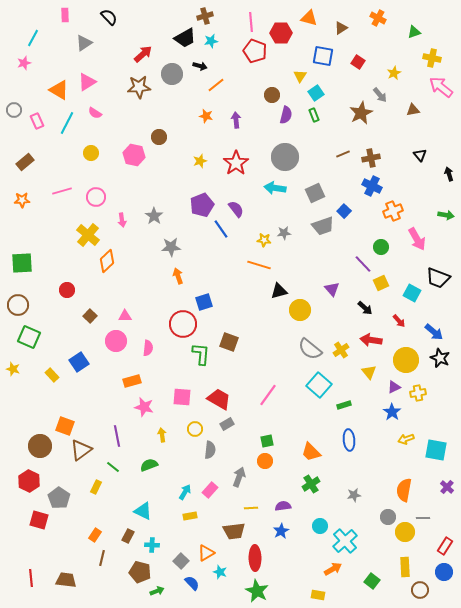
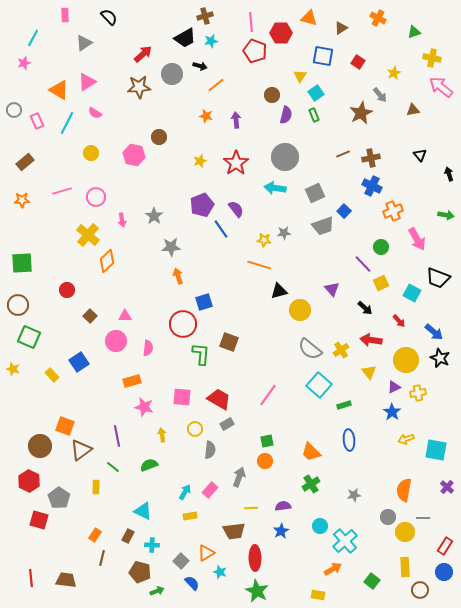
yellow rectangle at (96, 487): rotated 24 degrees counterclockwise
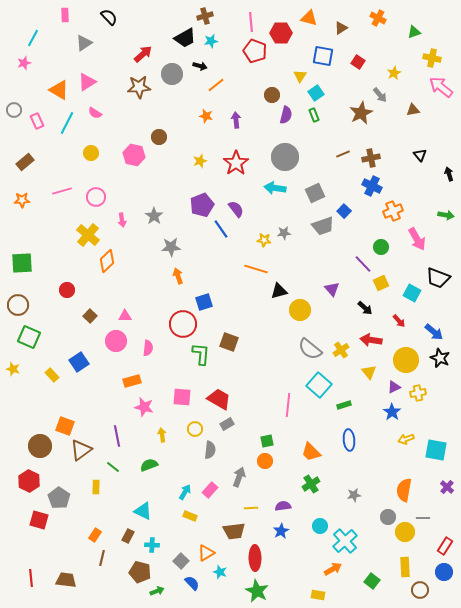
orange line at (259, 265): moved 3 px left, 4 px down
pink line at (268, 395): moved 20 px right, 10 px down; rotated 30 degrees counterclockwise
yellow rectangle at (190, 516): rotated 32 degrees clockwise
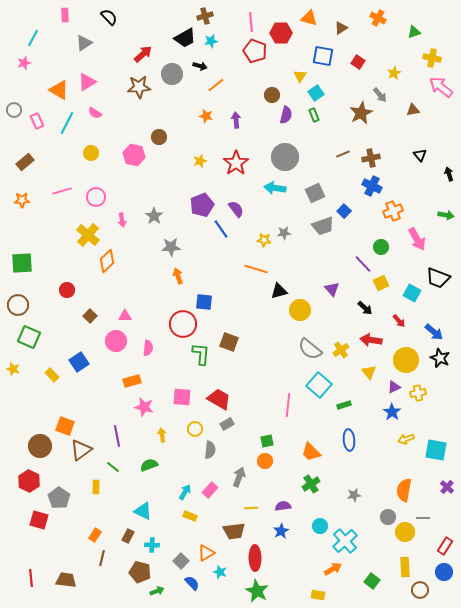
blue square at (204, 302): rotated 24 degrees clockwise
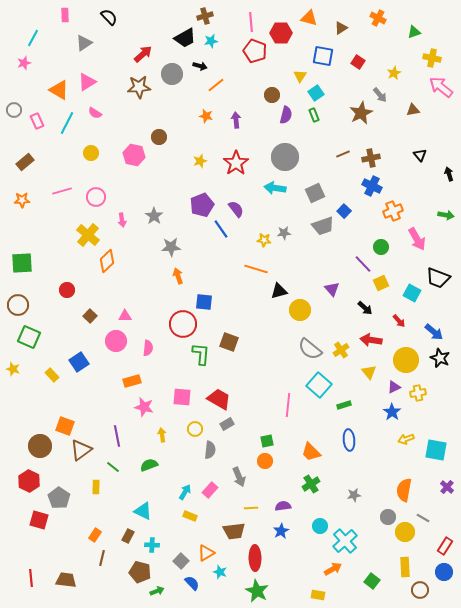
gray arrow at (239, 477): rotated 138 degrees clockwise
gray line at (423, 518): rotated 32 degrees clockwise
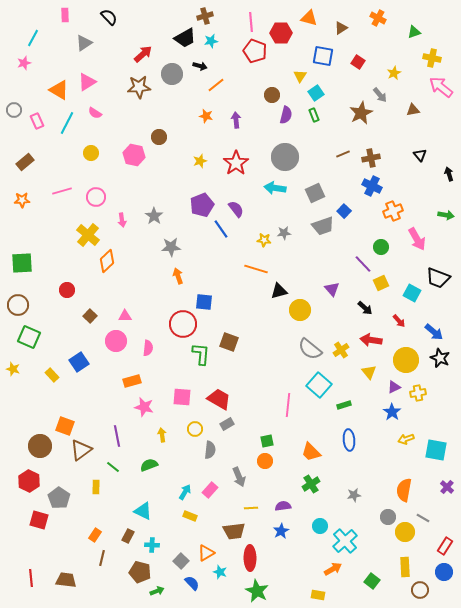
red ellipse at (255, 558): moved 5 px left
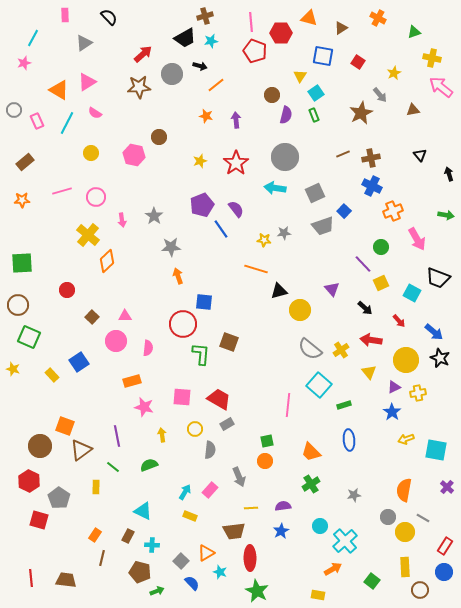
brown square at (90, 316): moved 2 px right, 1 px down
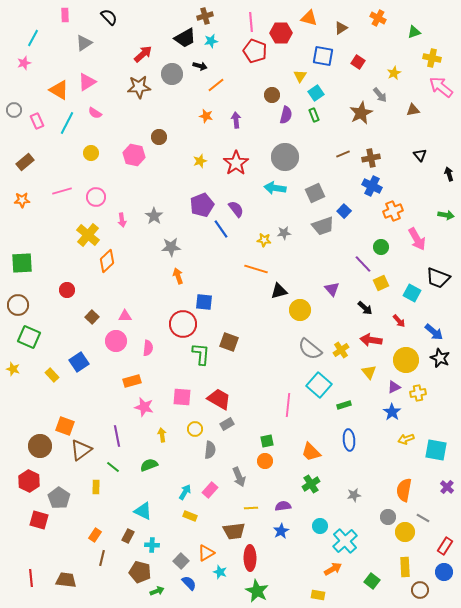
blue semicircle at (192, 583): moved 3 px left
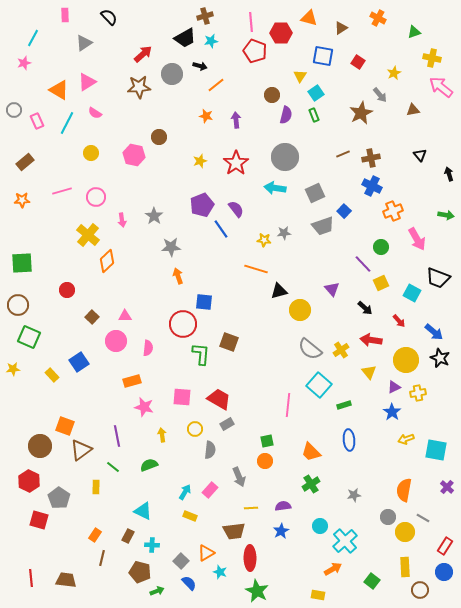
yellow star at (13, 369): rotated 24 degrees counterclockwise
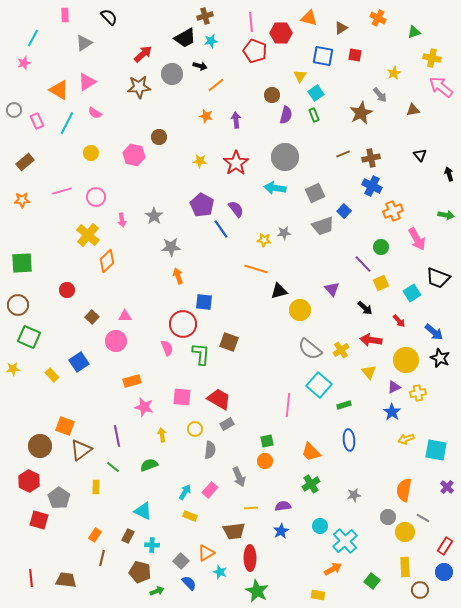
red square at (358, 62): moved 3 px left, 7 px up; rotated 24 degrees counterclockwise
yellow star at (200, 161): rotated 24 degrees clockwise
purple pentagon at (202, 205): rotated 20 degrees counterclockwise
cyan square at (412, 293): rotated 30 degrees clockwise
pink semicircle at (148, 348): moved 19 px right; rotated 28 degrees counterclockwise
